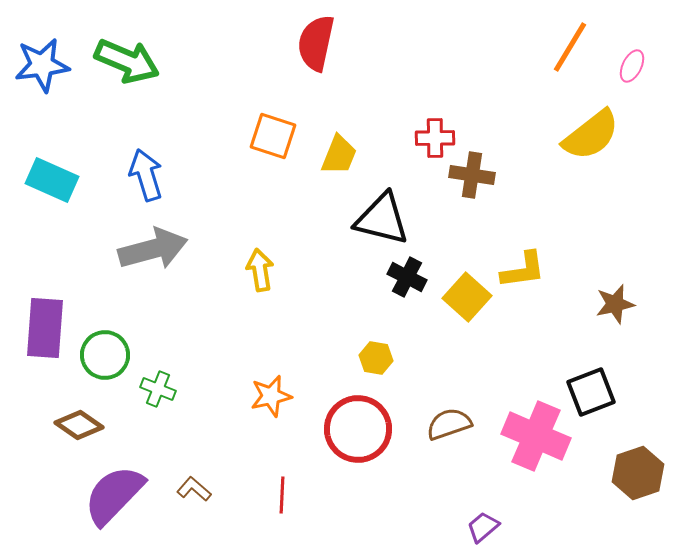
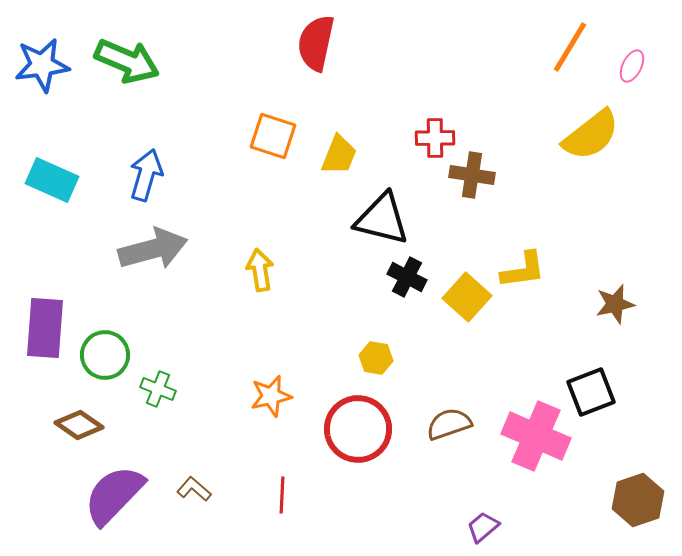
blue arrow: rotated 33 degrees clockwise
brown hexagon: moved 27 px down
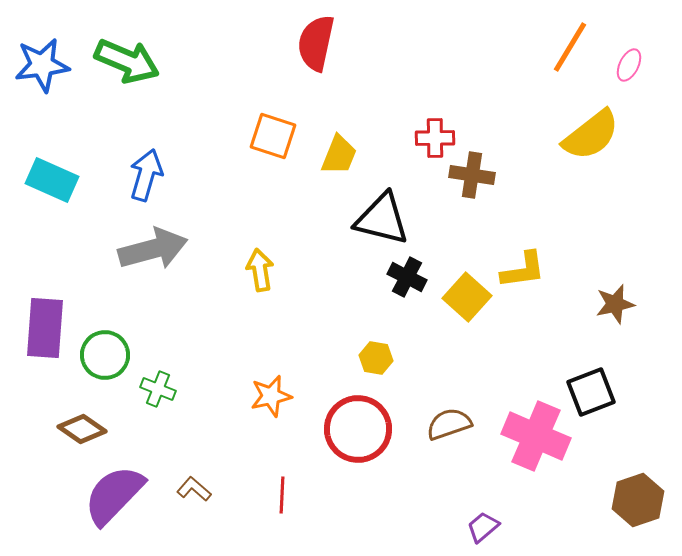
pink ellipse: moved 3 px left, 1 px up
brown diamond: moved 3 px right, 4 px down
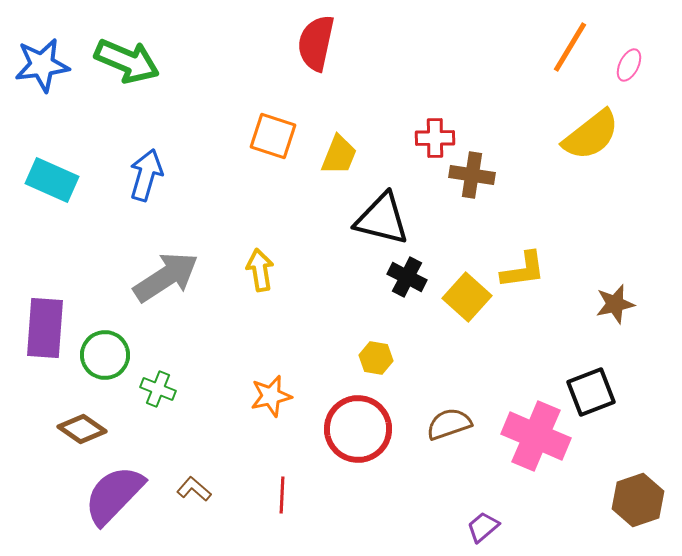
gray arrow: moved 13 px right, 28 px down; rotated 18 degrees counterclockwise
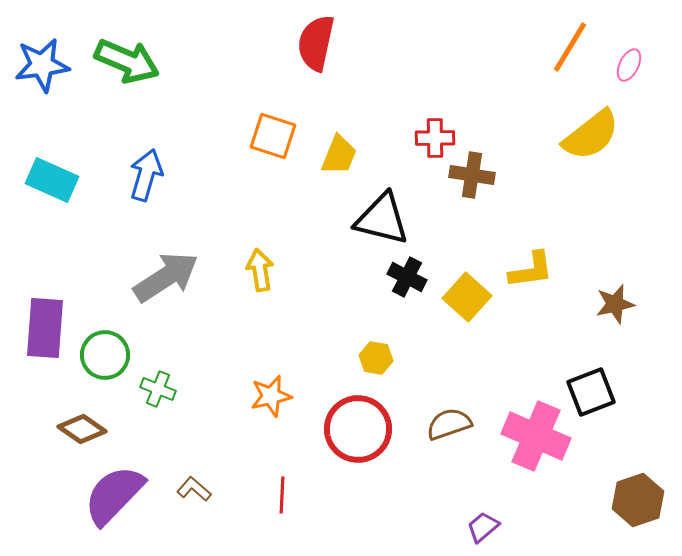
yellow L-shape: moved 8 px right
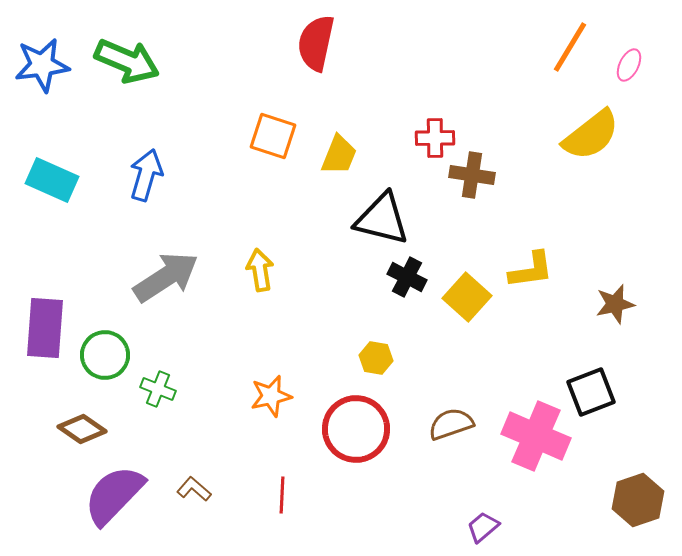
brown semicircle: moved 2 px right
red circle: moved 2 px left
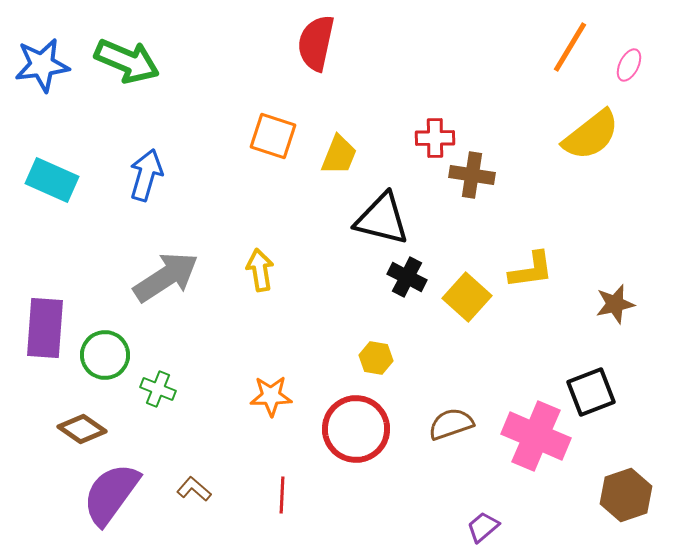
orange star: rotated 12 degrees clockwise
purple semicircle: moved 3 px left, 1 px up; rotated 8 degrees counterclockwise
brown hexagon: moved 12 px left, 5 px up
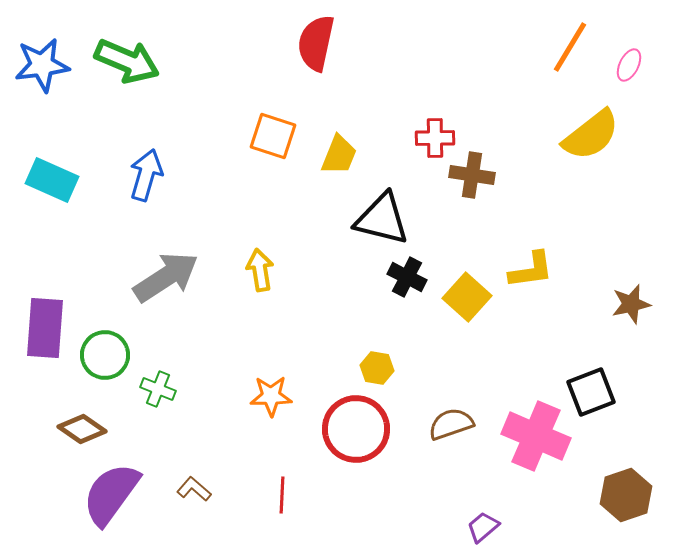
brown star: moved 16 px right
yellow hexagon: moved 1 px right, 10 px down
